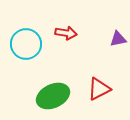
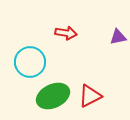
purple triangle: moved 2 px up
cyan circle: moved 4 px right, 18 px down
red triangle: moved 9 px left, 7 px down
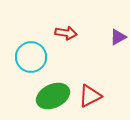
purple triangle: rotated 18 degrees counterclockwise
cyan circle: moved 1 px right, 5 px up
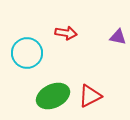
purple triangle: rotated 42 degrees clockwise
cyan circle: moved 4 px left, 4 px up
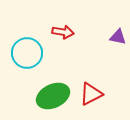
red arrow: moved 3 px left, 1 px up
red triangle: moved 1 px right, 2 px up
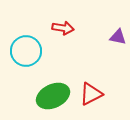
red arrow: moved 4 px up
cyan circle: moved 1 px left, 2 px up
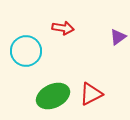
purple triangle: rotated 48 degrees counterclockwise
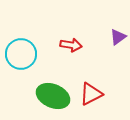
red arrow: moved 8 px right, 17 px down
cyan circle: moved 5 px left, 3 px down
green ellipse: rotated 48 degrees clockwise
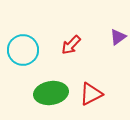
red arrow: rotated 125 degrees clockwise
cyan circle: moved 2 px right, 4 px up
green ellipse: moved 2 px left, 3 px up; rotated 32 degrees counterclockwise
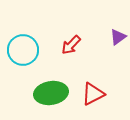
red triangle: moved 2 px right
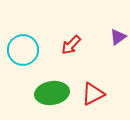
green ellipse: moved 1 px right
